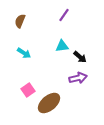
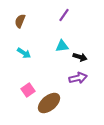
black arrow: rotated 24 degrees counterclockwise
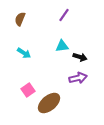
brown semicircle: moved 2 px up
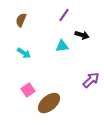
brown semicircle: moved 1 px right, 1 px down
black arrow: moved 2 px right, 22 px up
purple arrow: moved 13 px right, 2 px down; rotated 30 degrees counterclockwise
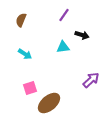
cyan triangle: moved 1 px right, 1 px down
cyan arrow: moved 1 px right, 1 px down
pink square: moved 2 px right, 2 px up; rotated 16 degrees clockwise
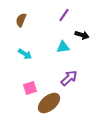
purple arrow: moved 22 px left, 2 px up
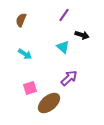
cyan triangle: rotated 48 degrees clockwise
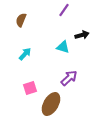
purple line: moved 5 px up
black arrow: rotated 32 degrees counterclockwise
cyan triangle: rotated 24 degrees counterclockwise
cyan arrow: rotated 80 degrees counterclockwise
brown ellipse: moved 2 px right, 1 px down; rotated 20 degrees counterclockwise
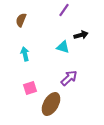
black arrow: moved 1 px left
cyan arrow: rotated 56 degrees counterclockwise
